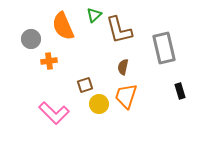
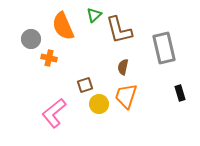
orange cross: moved 3 px up; rotated 21 degrees clockwise
black rectangle: moved 2 px down
pink L-shape: rotated 96 degrees clockwise
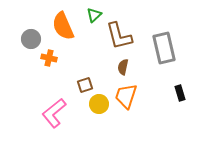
brown L-shape: moved 6 px down
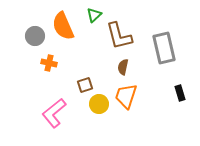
gray circle: moved 4 px right, 3 px up
orange cross: moved 5 px down
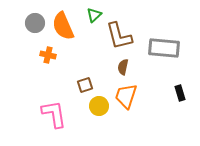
gray circle: moved 13 px up
gray rectangle: rotated 72 degrees counterclockwise
orange cross: moved 1 px left, 8 px up
yellow circle: moved 2 px down
pink L-shape: moved 1 px down; rotated 120 degrees clockwise
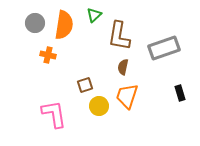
orange semicircle: moved 1 px right, 1 px up; rotated 148 degrees counterclockwise
brown L-shape: rotated 24 degrees clockwise
gray rectangle: rotated 24 degrees counterclockwise
orange trapezoid: moved 1 px right
